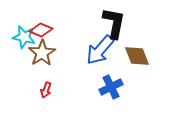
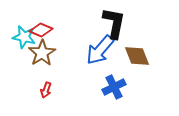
blue cross: moved 3 px right
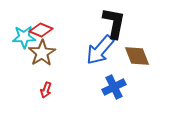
cyan star: rotated 15 degrees counterclockwise
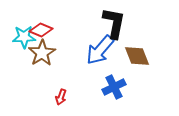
red arrow: moved 15 px right, 7 px down
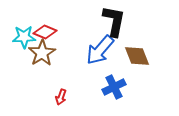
black L-shape: moved 2 px up
red diamond: moved 4 px right, 2 px down
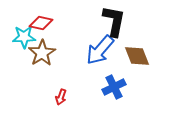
red diamond: moved 4 px left, 9 px up; rotated 10 degrees counterclockwise
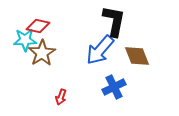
red diamond: moved 3 px left, 3 px down
cyan star: moved 1 px right, 3 px down
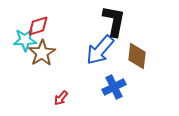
red diamond: rotated 30 degrees counterclockwise
brown diamond: rotated 28 degrees clockwise
red arrow: moved 1 px down; rotated 21 degrees clockwise
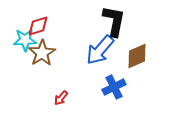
brown diamond: rotated 60 degrees clockwise
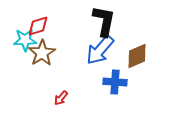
black L-shape: moved 10 px left
blue cross: moved 1 px right, 5 px up; rotated 30 degrees clockwise
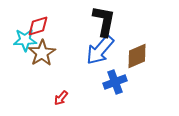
blue cross: rotated 25 degrees counterclockwise
